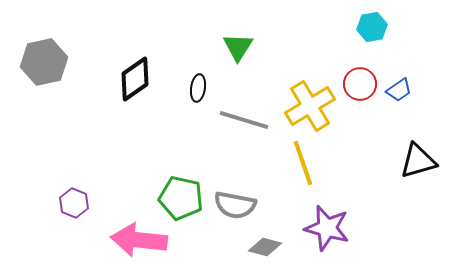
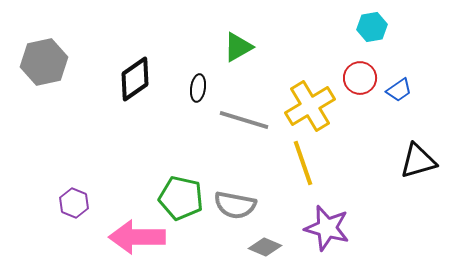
green triangle: rotated 28 degrees clockwise
red circle: moved 6 px up
pink arrow: moved 2 px left, 3 px up; rotated 6 degrees counterclockwise
gray diamond: rotated 8 degrees clockwise
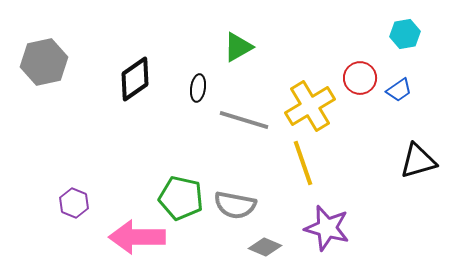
cyan hexagon: moved 33 px right, 7 px down
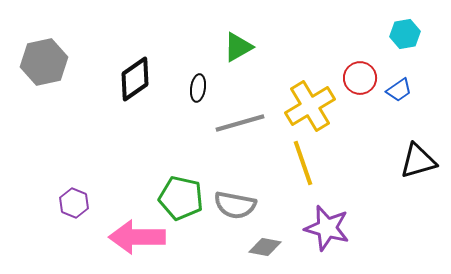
gray line: moved 4 px left, 3 px down; rotated 33 degrees counterclockwise
gray diamond: rotated 12 degrees counterclockwise
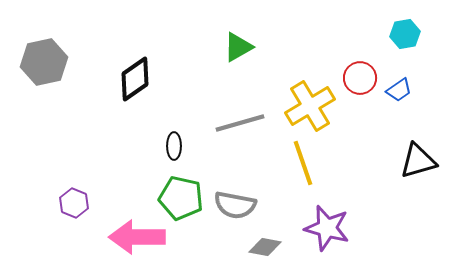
black ellipse: moved 24 px left, 58 px down; rotated 8 degrees counterclockwise
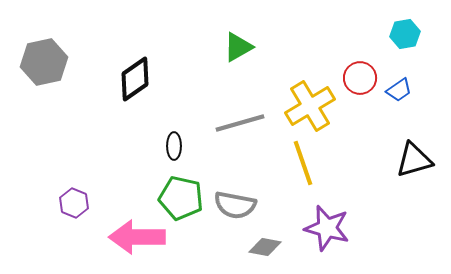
black triangle: moved 4 px left, 1 px up
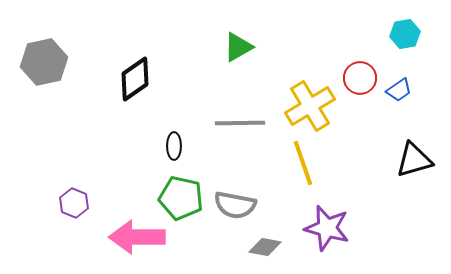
gray line: rotated 15 degrees clockwise
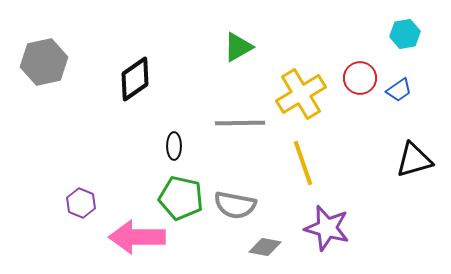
yellow cross: moved 9 px left, 12 px up
purple hexagon: moved 7 px right
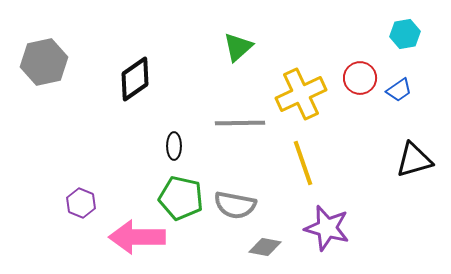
green triangle: rotated 12 degrees counterclockwise
yellow cross: rotated 6 degrees clockwise
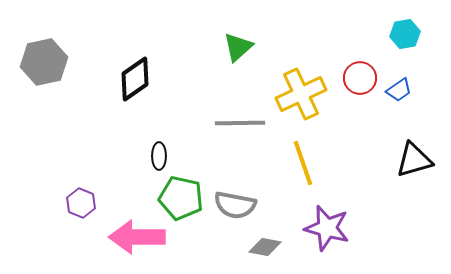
black ellipse: moved 15 px left, 10 px down
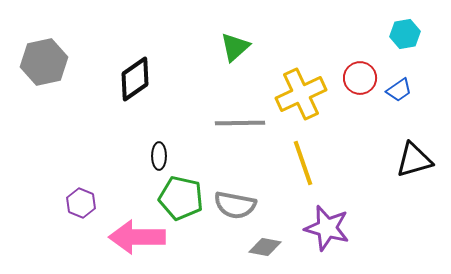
green triangle: moved 3 px left
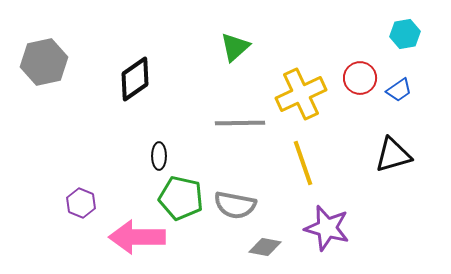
black triangle: moved 21 px left, 5 px up
